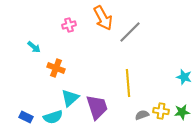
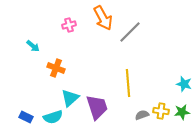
cyan arrow: moved 1 px left, 1 px up
cyan star: moved 7 px down
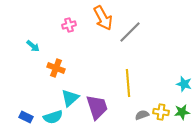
yellow cross: moved 1 px down
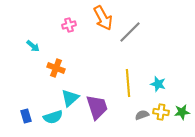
cyan star: moved 26 px left
blue rectangle: moved 1 px up; rotated 48 degrees clockwise
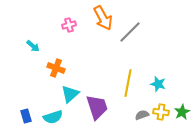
yellow line: rotated 16 degrees clockwise
cyan triangle: moved 4 px up
green star: rotated 21 degrees counterclockwise
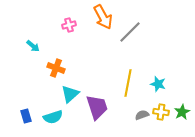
orange arrow: moved 1 px up
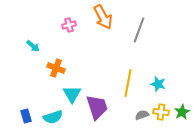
gray line: moved 9 px right, 2 px up; rotated 25 degrees counterclockwise
cyan triangle: moved 2 px right; rotated 18 degrees counterclockwise
